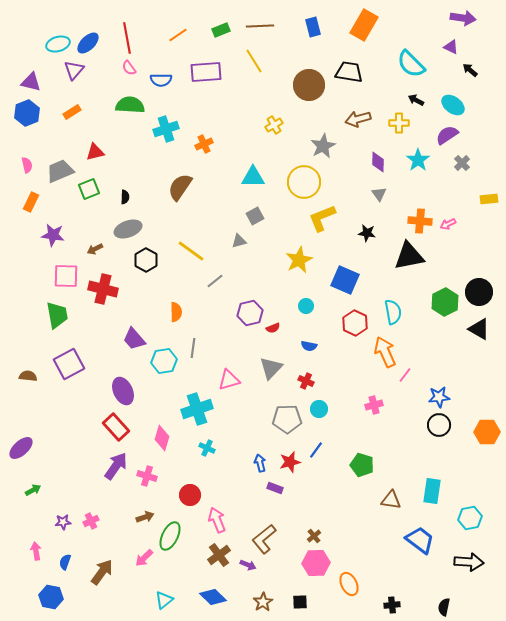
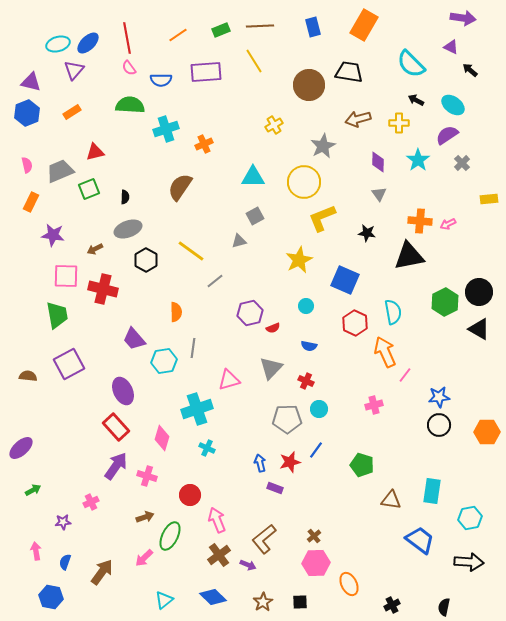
pink cross at (91, 521): moved 19 px up
black cross at (392, 605): rotated 21 degrees counterclockwise
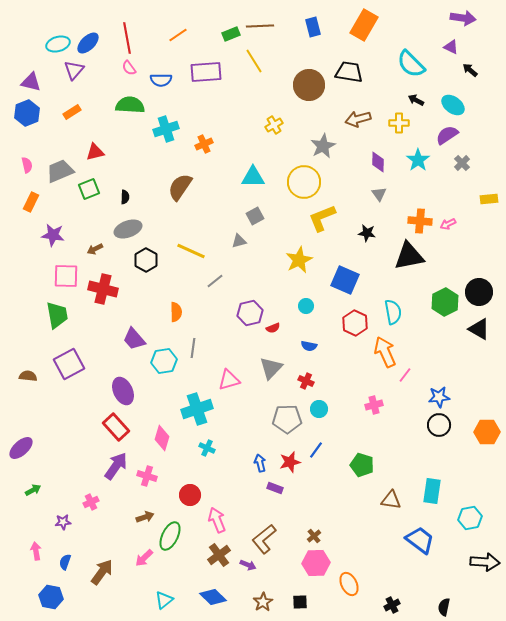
green rectangle at (221, 30): moved 10 px right, 4 px down
yellow line at (191, 251): rotated 12 degrees counterclockwise
black arrow at (469, 562): moved 16 px right
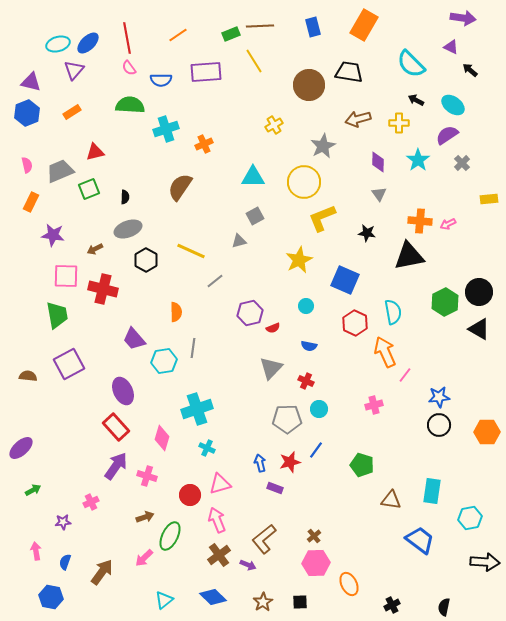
pink triangle at (229, 380): moved 9 px left, 104 px down
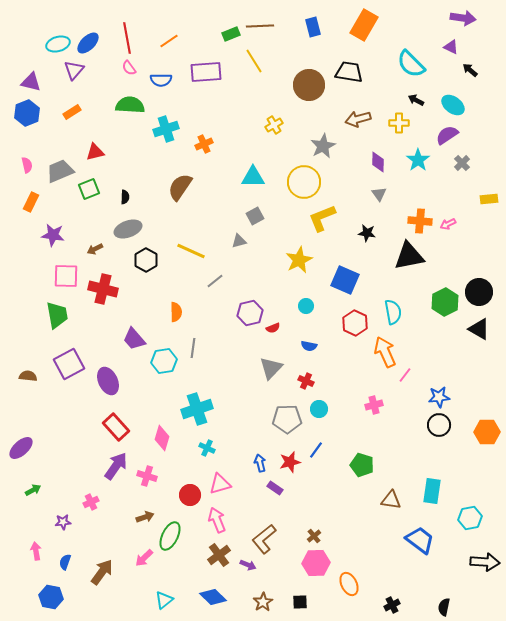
orange line at (178, 35): moved 9 px left, 6 px down
purple ellipse at (123, 391): moved 15 px left, 10 px up
purple rectangle at (275, 488): rotated 14 degrees clockwise
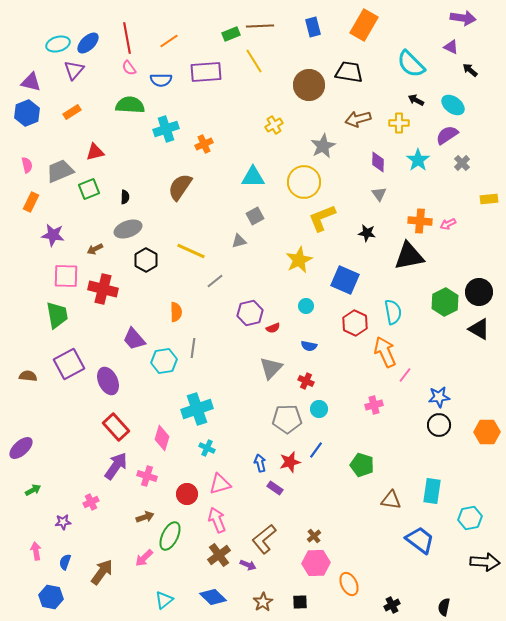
red circle at (190, 495): moved 3 px left, 1 px up
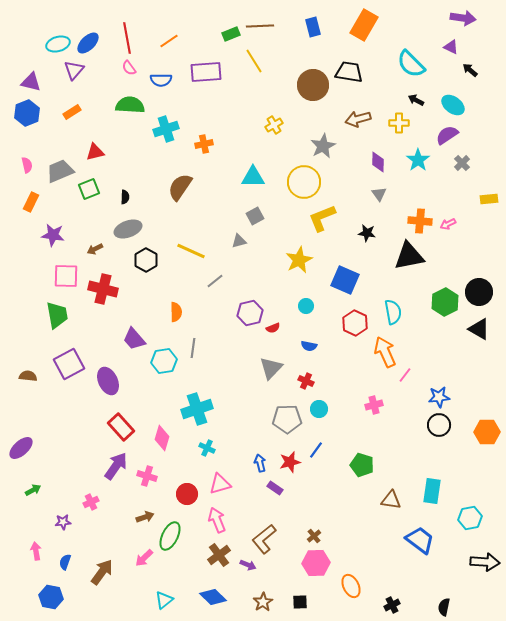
brown circle at (309, 85): moved 4 px right
orange cross at (204, 144): rotated 12 degrees clockwise
red rectangle at (116, 427): moved 5 px right
orange ellipse at (349, 584): moved 2 px right, 2 px down
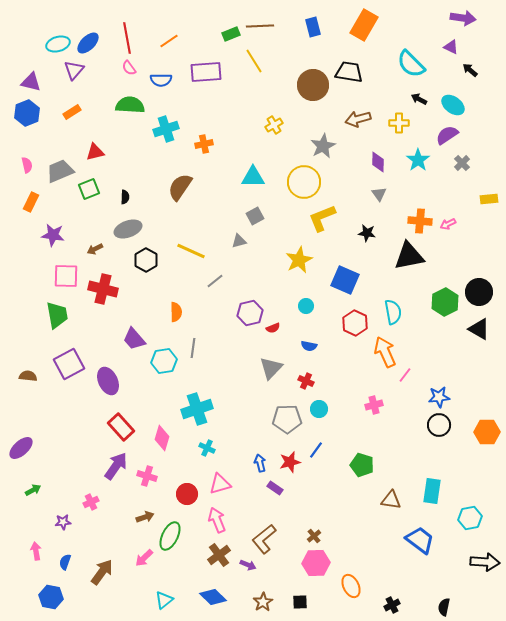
black arrow at (416, 100): moved 3 px right, 1 px up
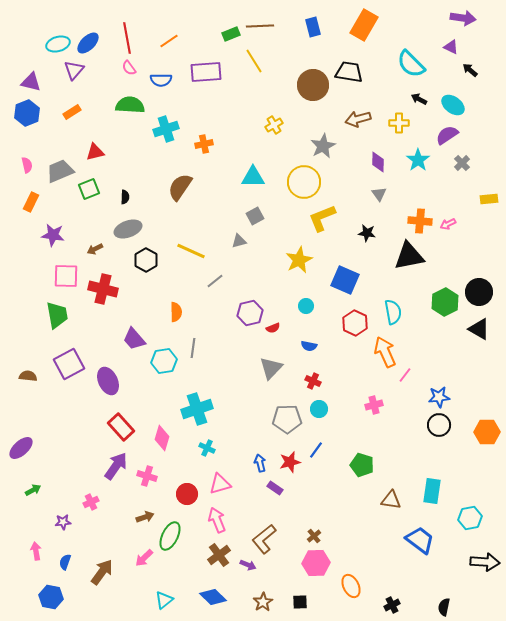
red cross at (306, 381): moved 7 px right
